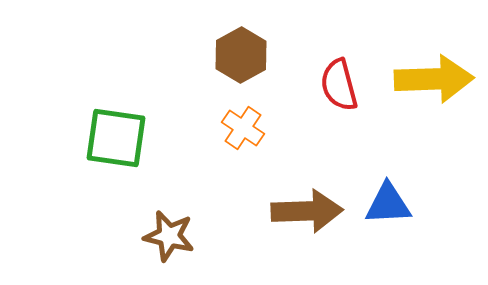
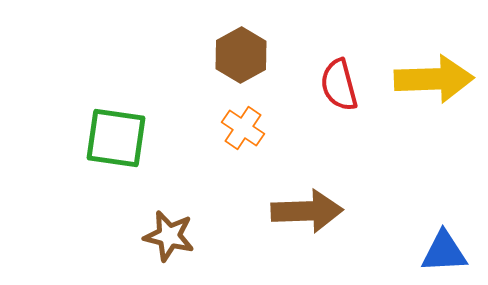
blue triangle: moved 56 px right, 48 px down
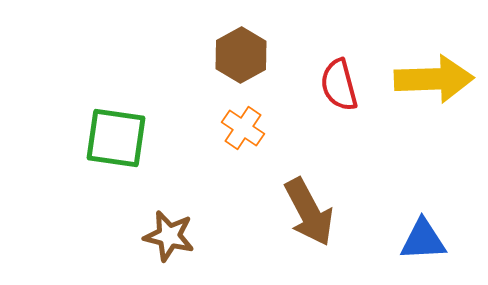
brown arrow: moved 2 px right, 1 px down; rotated 64 degrees clockwise
blue triangle: moved 21 px left, 12 px up
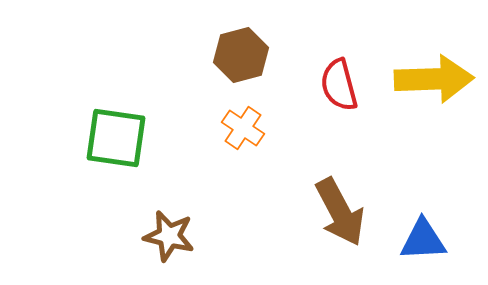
brown hexagon: rotated 14 degrees clockwise
brown arrow: moved 31 px right
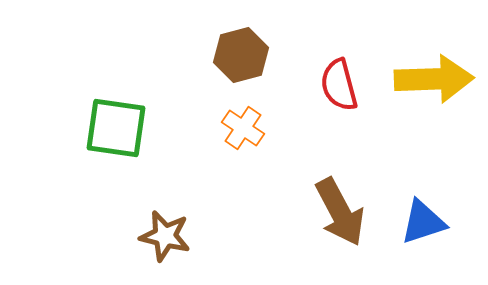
green square: moved 10 px up
brown star: moved 4 px left
blue triangle: moved 18 px up; rotated 15 degrees counterclockwise
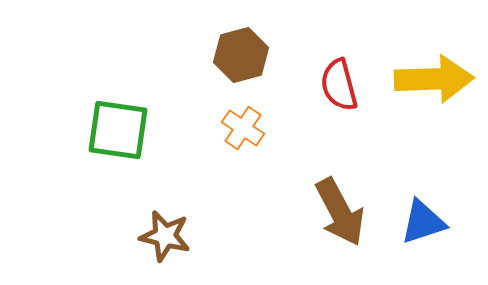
green square: moved 2 px right, 2 px down
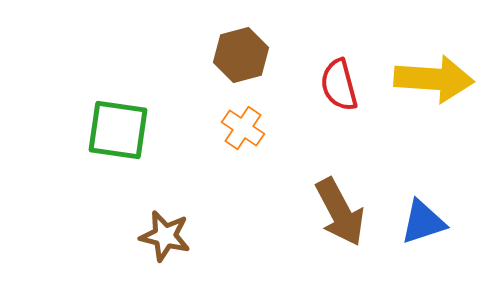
yellow arrow: rotated 6 degrees clockwise
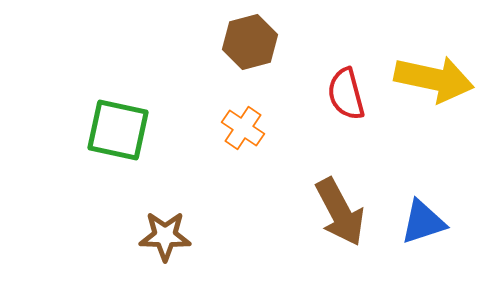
brown hexagon: moved 9 px right, 13 px up
yellow arrow: rotated 8 degrees clockwise
red semicircle: moved 7 px right, 9 px down
green square: rotated 4 degrees clockwise
brown star: rotated 12 degrees counterclockwise
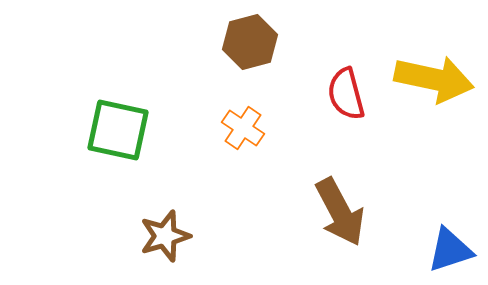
blue triangle: moved 27 px right, 28 px down
brown star: rotated 18 degrees counterclockwise
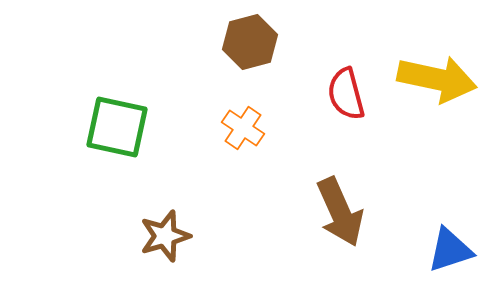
yellow arrow: moved 3 px right
green square: moved 1 px left, 3 px up
brown arrow: rotated 4 degrees clockwise
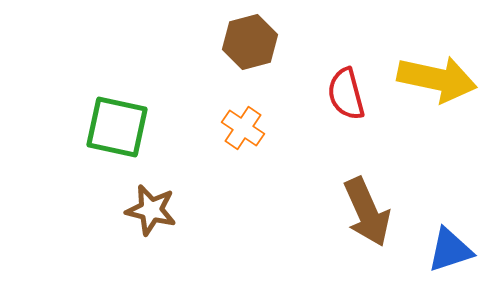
brown arrow: moved 27 px right
brown star: moved 14 px left, 26 px up; rotated 30 degrees clockwise
